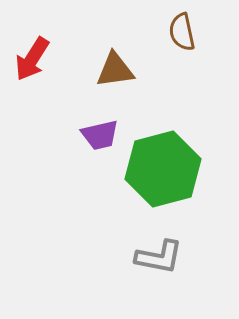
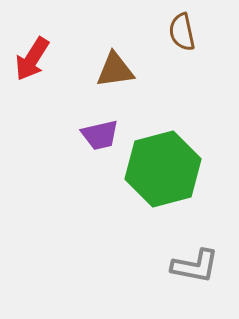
gray L-shape: moved 36 px right, 9 px down
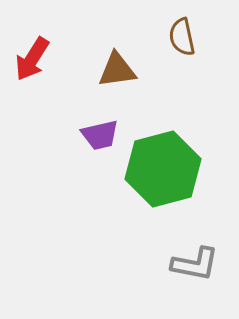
brown semicircle: moved 5 px down
brown triangle: moved 2 px right
gray L-shape: moved 2 px up
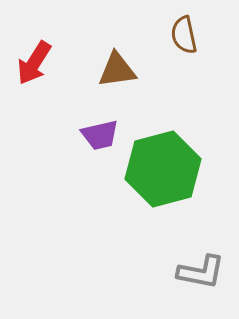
brown semicircle: moved 2 px right, 2 px up
red arrow: moved 2 px right, 4 px down
gray L-shape: moved 6 px right, 8 px down
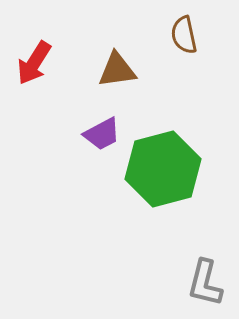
purple trapezoid: moved 2 px right, 1 px up; rotated 15 degrees counterclockwise
gray L-shape: moved 4 px right, 11 px down; rotated 93 degrees clockwise
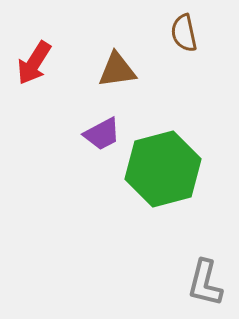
brown semicircle: moved 2 px up
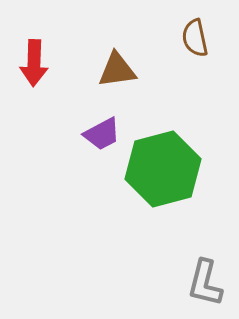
brown semicircle: moved 11 px right, 5 px down
red arrow: rotated 30 degrees counterclockwise
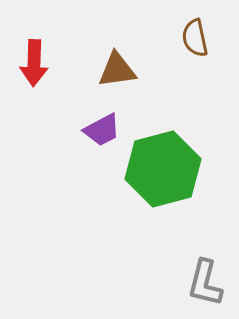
purple trapezoid: moved 4 px up
